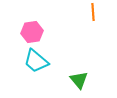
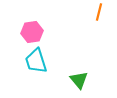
orange line: moved 6 px right; rotated 18 degrees clockwise
cyan trapezoid: rotated 32 degrees clockwise
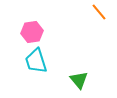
orange line: rotated 54 degrees counterclockwise
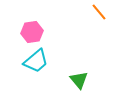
cyan trapezoid: rotated 112 degrees counterclockwise
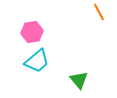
orange line: rotated 12 degrees clockwise
cyan trapezoid: moved 1 px right
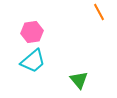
cyan trapezoid: moved 4 px left
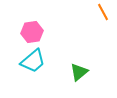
orange line: moved 4 px right
green triangle: moved 8 px up; rotated 30 degrees clockwise
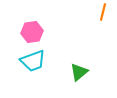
orange line: rotated 42 degrees clockwise
cyan trapezoid: rotated 20 degrees clockwise
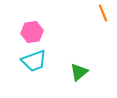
orange line: moved 1 px down; rotated 36 degrees counterclockwise
cyan trapezoid: moved 1 px right
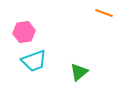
orange line: moved 1 px right; rotated 48 degrees counterclockwise
pink hexagon: moved 8 px left
